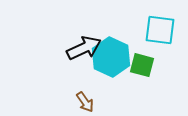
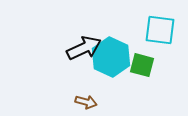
brown arrow: moved 1 px right; rotated 40 degrees counterclockwise
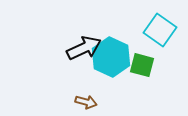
cyan square: rotated 28 degrees clockwise
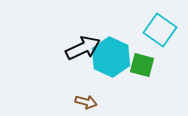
black arrow: moved 1 px left
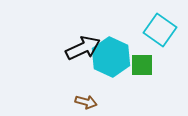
green square: rotated 15 degrees counterclockwise
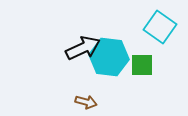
cyan square: moved 3 px up
cyan hexagon: moved 2 px left; rotated 18 degrees counterclockwise
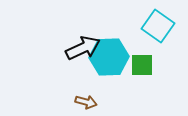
cyan square: moved 2 px left, 1 px up
cyan hexagon: rotated 9 degrees counterclockwise
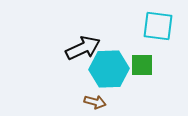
cyan square: rotated 28 degrees counterclockwise
cyan hexagon: moved 12 px down
brown arrow: moved 9 px right
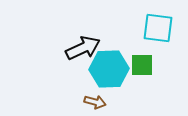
cyan square: moved 2 px down
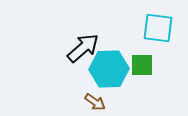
black arrow: rotated 16 degrees counterclockwise
brown arrow: rotated 20 degrees clockwise
